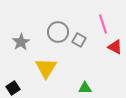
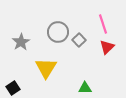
gray square: rotated 16 degrees clockwise
red triangle: moved 8 px left; rotated 49 degrees clockwise
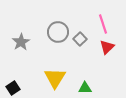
gray square: moved 1 px right, 1 px up
yellow triangle: moved 9 px right, 10 px down
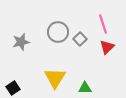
gray star: rotated 18 degrees clockwise
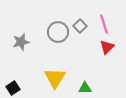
pink line: moved 1 px right
gray square: moved 13 px up
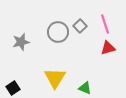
pink line: moved 1 px right
red triangle: moved 1 px right, 1 px down; rotated 28 degrees clockwise
green triangle: rotated 24 degrees clockwise
